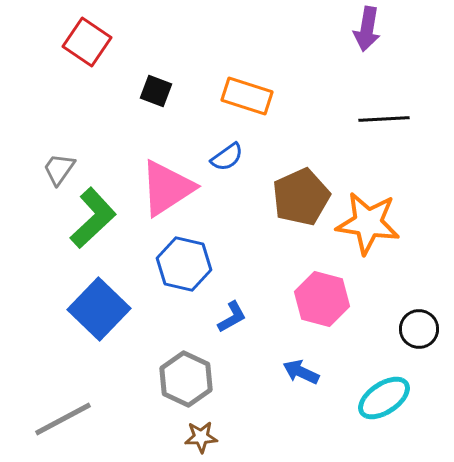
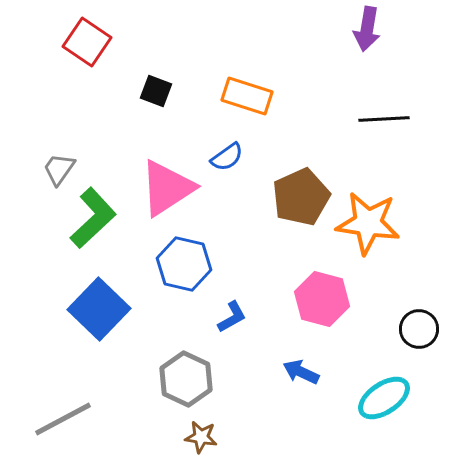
brown star: rotated 12 degrees clockwise
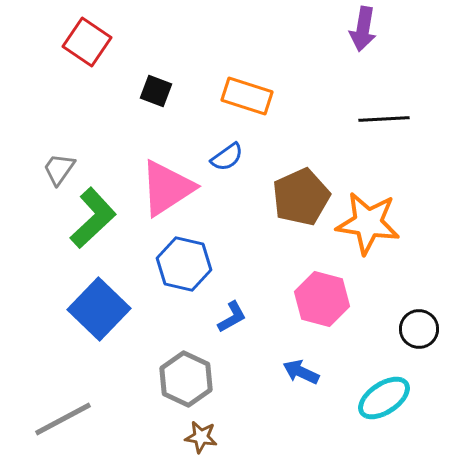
purple arrow: moved 4 px left
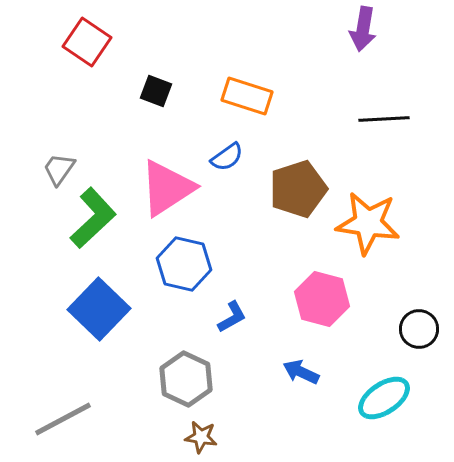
brown pentagon: moved 3 px left, 8 px up; rotated 6 degrees clockwise
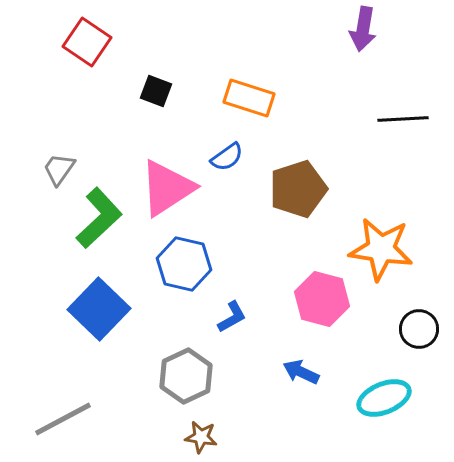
orange rectangle: moved 2 px right, 2 px down
black line: moved 19 px right
green L-shape: moved 6 px right
orange star: moved 13 px right, 26 px down
gray hexagon: moved 3 px up; rotated 10 degrees clockwise
cyan ellipse: rotated 12 degrees clockwise
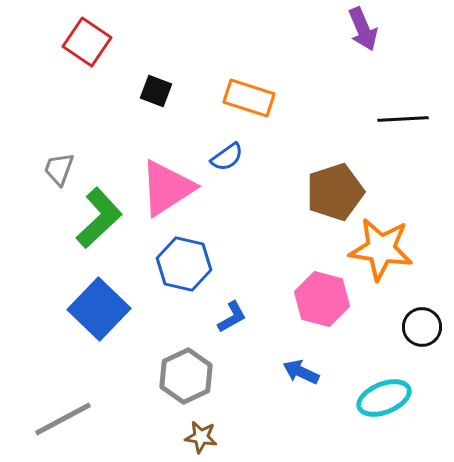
purple arrow: rotated 33 degrees counterclockwise
gray trapezoid: rotated 15 degrees counterclockwise
brown pentagon: moved 37 px right, 3 px down
black circle: moved 3 px right, 2 px up
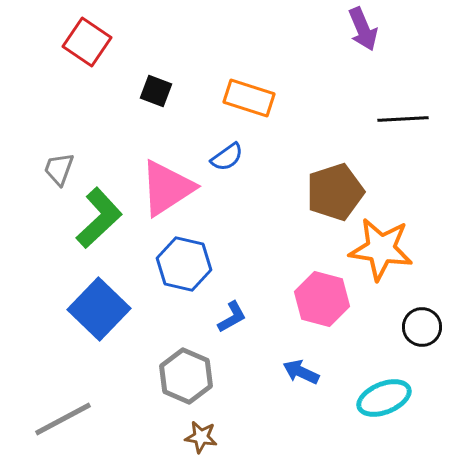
gray hexagon: rotated 12 degrees counterclockwise
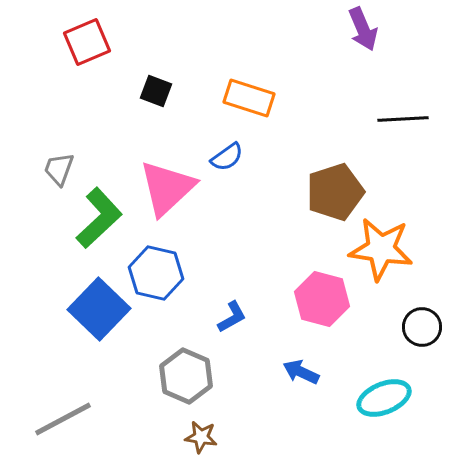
red square: rotated 33 degrees clockwise
pink triangle: rotated 10 degrees counterclockwise
blue hexagon: moved 28 px left, 9 px down
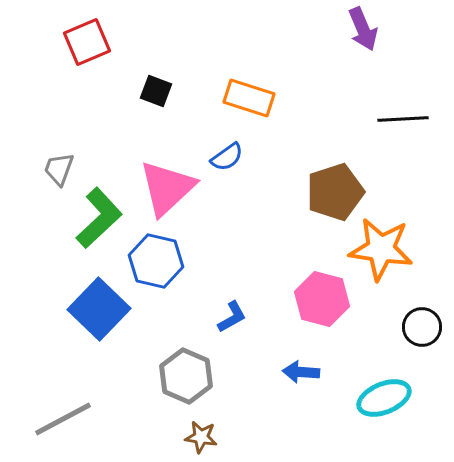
blue hexagon: moved 12 px up
blue arrow: rotated 21 degrees counterclockwise
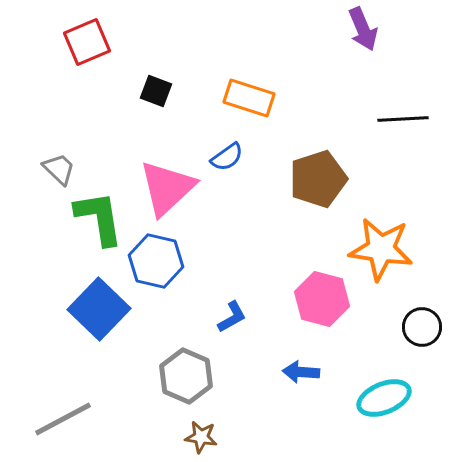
gray trapezoid: rotated 114 degrees clockwise
brown pentagon: moved 17 px left, 13 px up
green L-shape: rotated 56 degrees counterclockwise
